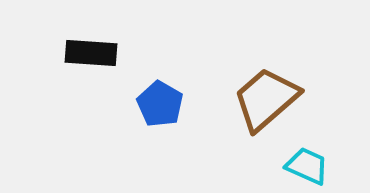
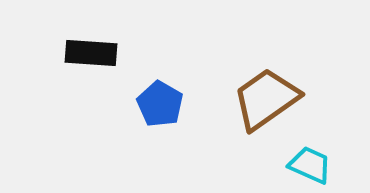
brown trapezoid: rotated 6 degrees clockwise
cyan trapezoid: moved 3 px right, 1 px up
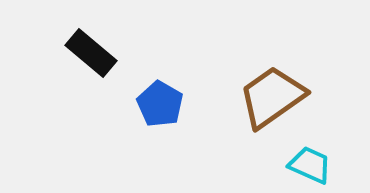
black rectangle: rotated 36 degrees clockwise
brown trapezoid: moved 6 px right, 2 px up
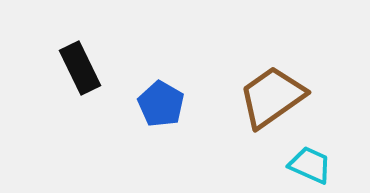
black rectangle: moved 11 px left, 15 px down; rotated 24 degrees clockwise
blue pentagon: moved 1 px right
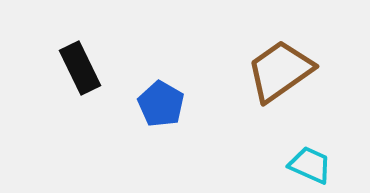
brown trapezoid: moved 8 px right, 26 px up
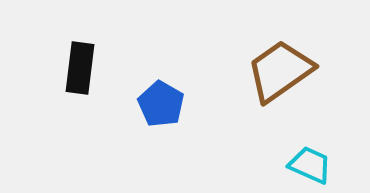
black rectangle: rotated 33 degrees clockwise
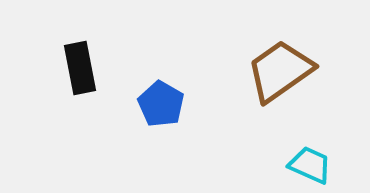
black rectangle: rotated 18 degrees counterclockwise
